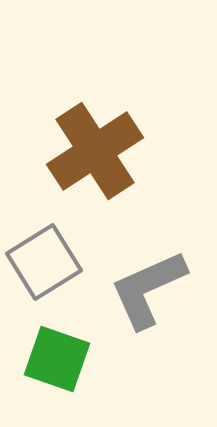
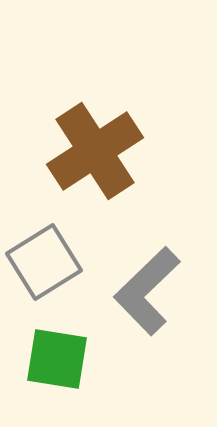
gray L-shape: moved 1 px left, 2 px down; rotated 20 degrees counterclockwise
green square: rotated 10 degrees counterclockwise
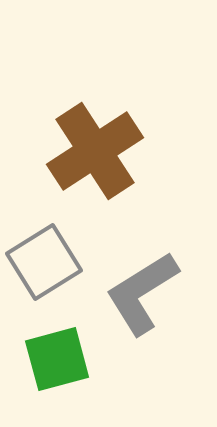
gray L-shape: moved 5 px left, 2 px down; rotated 12 degrees clockwise
green square: rotated 24 degrees counterclockwise
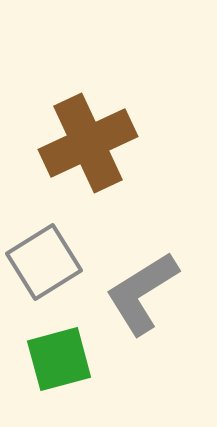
brown cross: moved 7 px left, 8 px up; rotated 8 degrees clockwise
green square: moved 2 px right
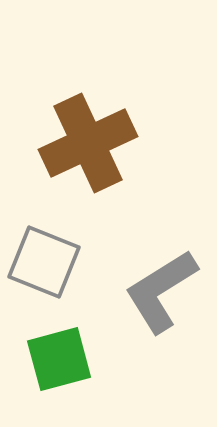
gray square: rotated 36 degrees counterclockwise
gray L-shape: moved 19 px right, 2 px up
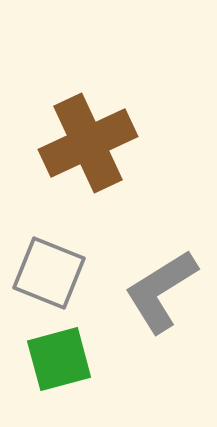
gray square: moved 5 px right, 11 px down
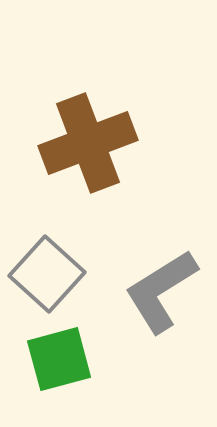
brown cross: rotated 4 degrees clockwise
gray square: moved 2 px left, 1 px down; rotated 20 degrees clockwise
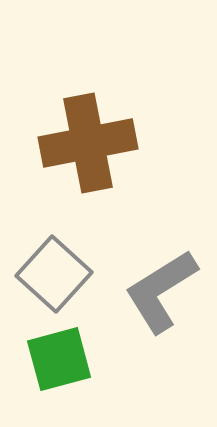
brown cross: rotated 10 degrees clockwise
gray square: moved 7 px right
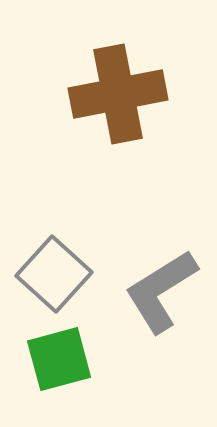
brown cross: moved 30 px right, 49 px up
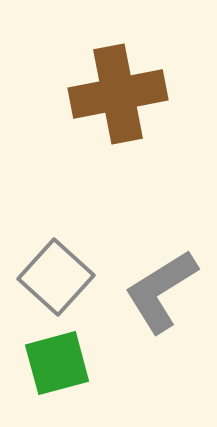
gray square: moved 2 px right, 3 px down
green square: moved 2 px left, 4 px down
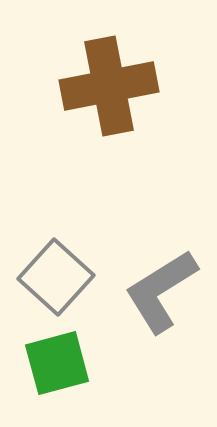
brown cross: moved 9 px left, 8 px up
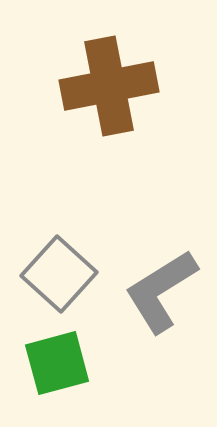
gray square: moved 3 px right, 3 px up
